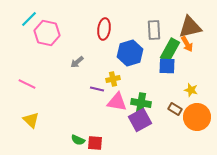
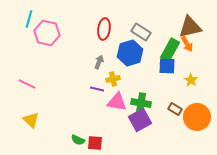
cyan line: rotated 30 degrees counterclockwise
gray rectangle: moved 13 px left, 2 px down; rotated 54 degrees counterclockwise
gray arrow: moved 22 px right; rotated 152 degrees clockwise
yellow star: moved 10 px up; rotated 16 degrees clockwise
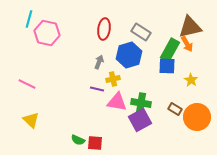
blue hexagon: moved 1 px left, 2 px down
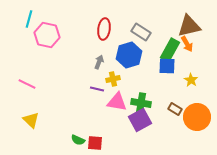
brown triangle: moved 1 px left, 1 px up
pink hexagon: moved 2 px down
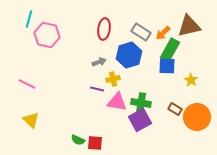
orange arrow: moved 24 px left, 11 px up; rotated 77 degrees clockwise
gray arrow: rotated 48 degrees clockwise
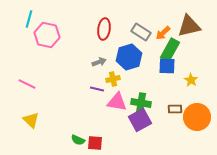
blue hexagon: moved 2 px down
brown rectangle: rotated 32 degrees counterclockwise
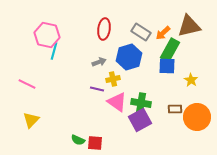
cyan line: moved 25 px right, 32 px down
pink triangle: rotated 25 degrees clockwise
yellow triangle: rotated 30 degrees clockwise
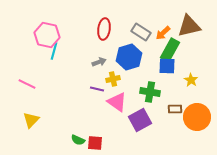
green cross: moved 9 px right, 11 px up
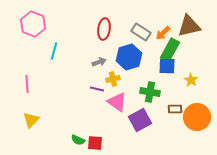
pink hexagon: moved 14 px left, 11 px up; rotated 10 degrees clockwise
pink line: rotated 60 degrees clockwise
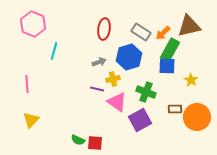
green cross: moved 4 px left; rotated 12 degrees clockwise
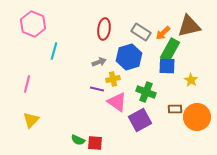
pink line: rotated 18 degrees clockwise
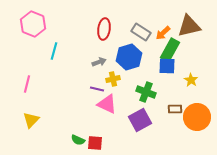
pink triangle: moved 10 px left, 2 px down; rotated 10 degrees counterclockwise
